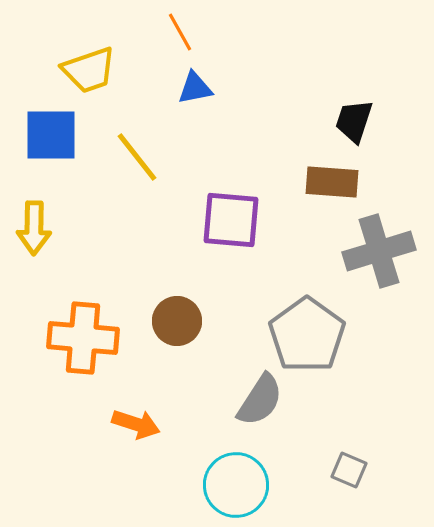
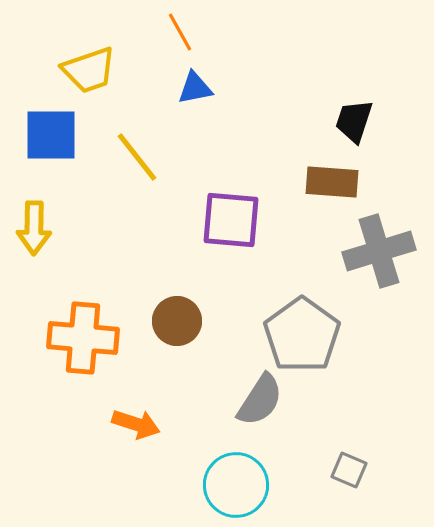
gray pentagon: moved 5 px left
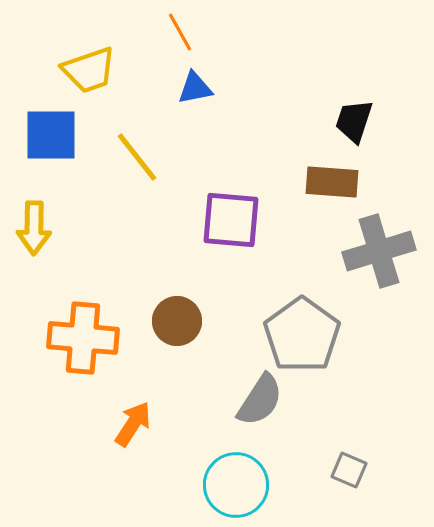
orange arrow: moved 3 px left; rotated 75 degrees counterclockwise
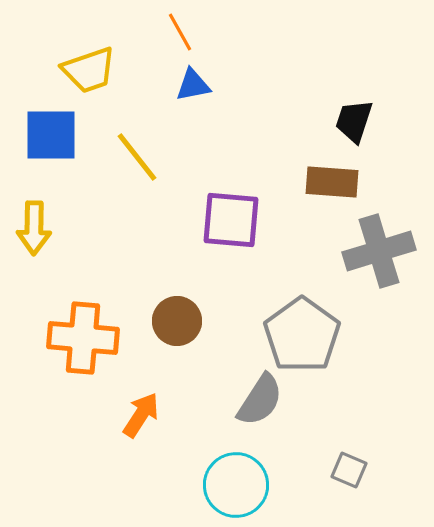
blue triangle: moved 2 px left, 3 px up
orange arrow: moved 8 px right, 9 px up
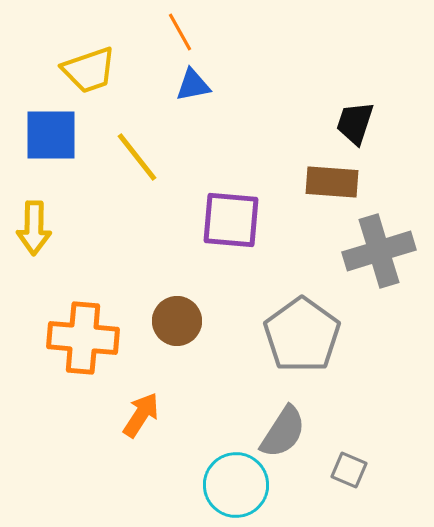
black trapezoid: moved 1 px right, 2 px down
gray semicircle: moved 23 px right, 32 px down
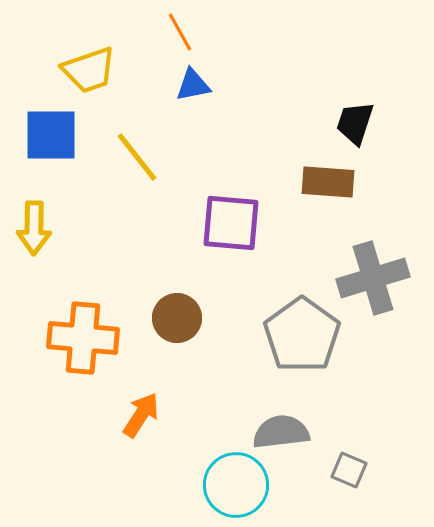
brown rectangle: moved 4 px left
purple square: moved 3 px down
gray cross: moved 6 px left, 27 px down
brown circle: moved 3 px up
gray semicircle: moved 2 px left; rotated 130 degrees counterclockwise
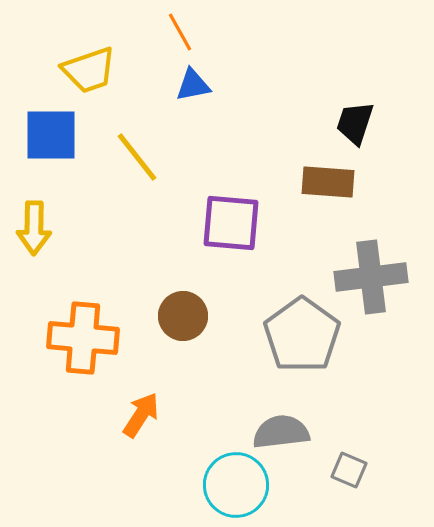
gray cross: moved 2 px left, 1 px up; rotated 10 degrees clockwise
brown circle: moved 6 px right, 2 px up
